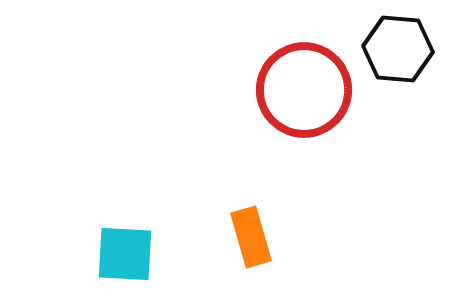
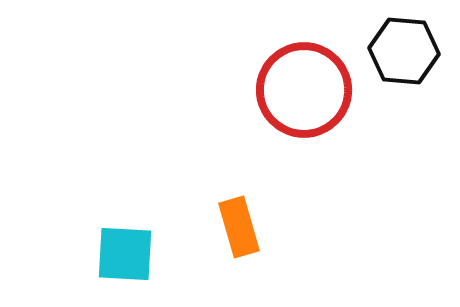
black hexagon: moved 6 px right, 2 px down
orange rectangle: moved 12 px left, 10 px up
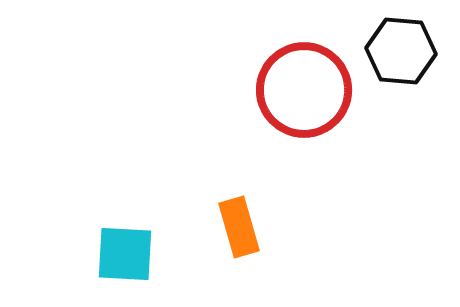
black hexagon: moved 3 px left
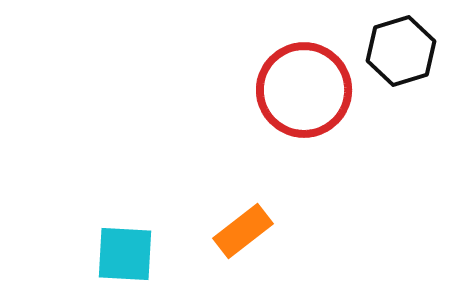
black hexagon: rotated 22 degrees counterclockwise
orange rectangle: moved 4 px right, 4 px down; rotated 68 degrees clockwise
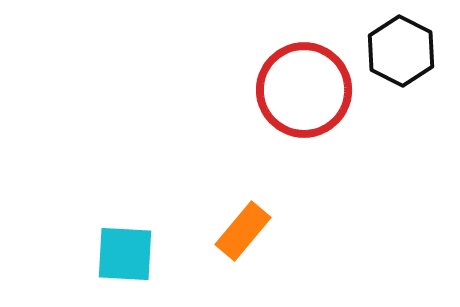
black hexagon: rotated 16 degrees counterclockwise
orange rectangle: rotated 12 degrees counterclockwise
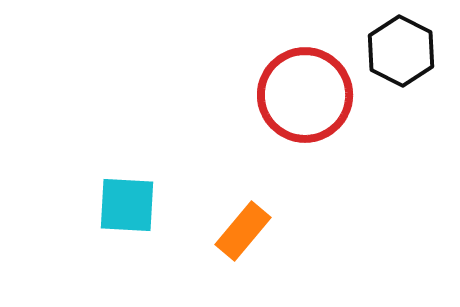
red circle: moved 1 px right, 5 px down
cyan square: moved 2 px right, 49 px up
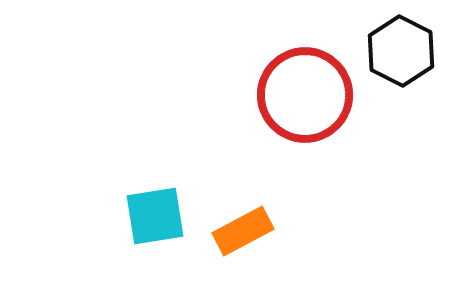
cyan square: moved 28 px right, 11 px down; rotated 12 degrees counterclockwise
orange rectangle: rotated 22 degrees clockwise
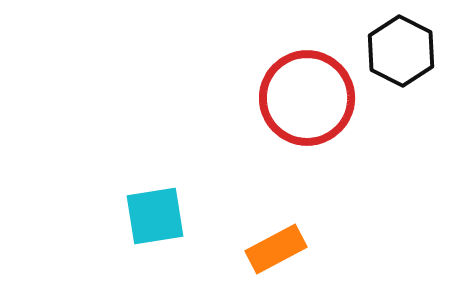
red circle: moved 2 px right, 3 px down
orange rectangle: moved 33 px right, 18 px down
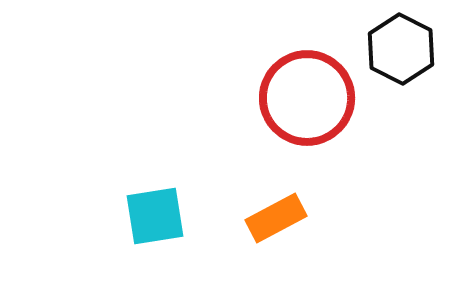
black hexagon: moved 2 px up
orange rectangle: moved 31 px up
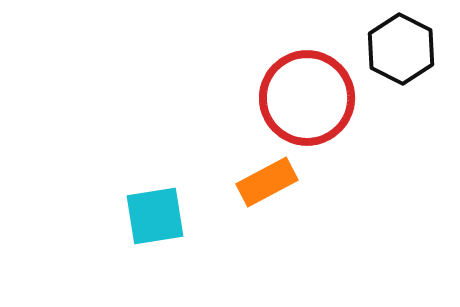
orange rectangle: moved 9 px left, 36 px up
